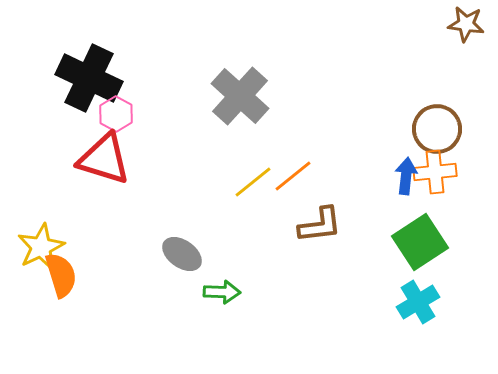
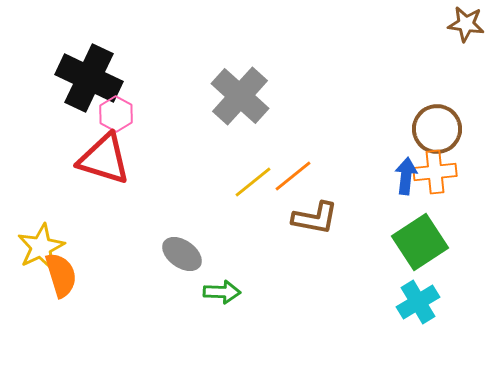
brown L-shape: moved 5 px left, 7 px up; rotated 18 degrees clockwise
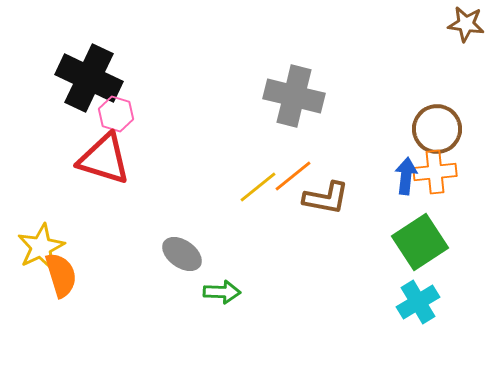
gray cross: moved 54 px right; rotated 28 degrees counterclockwise
pink hexagon: rotated 12 degrees counterclockwise
yellow line: moved 5 px right, 5 px down
brown L-shape: moved 11 px right, 20 px up
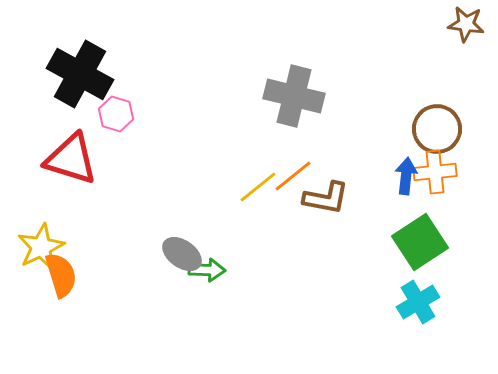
black cross: moved 9 px left, 4 px up; rotated 4 degrees clockwise
red triangle: moved 33 px left
green arrow: moved 15 px left, 22 px up
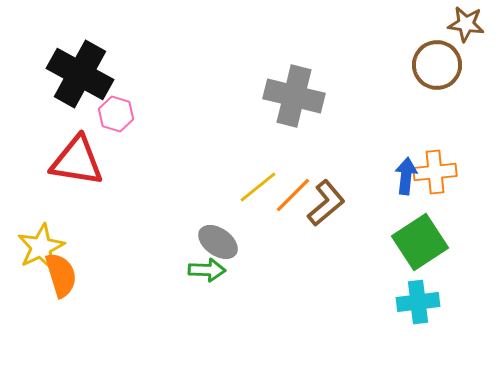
brown circle: moved 64 px up
red triangle: moved 6 px right, 2 px down; rotated 8 degrees counterclockwise
orange line: moved 19 px down; rotated 6 degrees counterclockwise
brown L-shape: moved 5 px down; rotated 51 degrees counterclockwise
gray ellipse: moved 36 px right, 12 px up
cyan cross: rotated 24 degrees clockwise
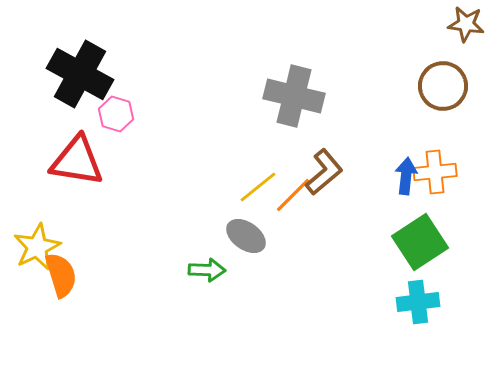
brown circle: moved 6 px right, 21 px down
brown L-shape: moved 2 px left, 31 px up
gray ellipse: moved 28 px right, 6 px up
yellow star: moved 4 px left
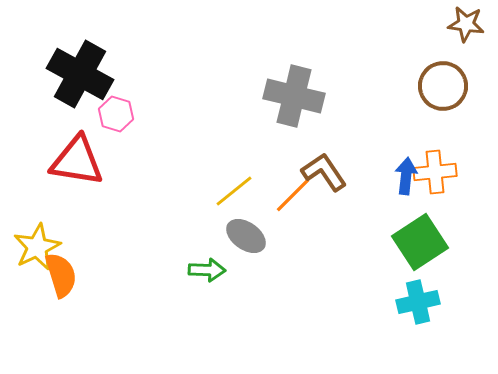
brown L-shape: rotated 84 degrees counterclockwise
yellow line: moved 24 px left, 4 px down
cyan cross: rotated 6 degrees counterclockwise
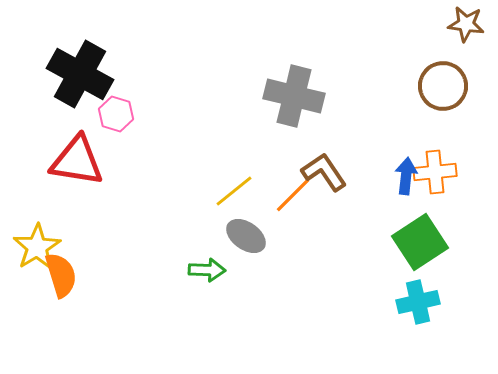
yellow star: rotated 6 degrees counterclockwise
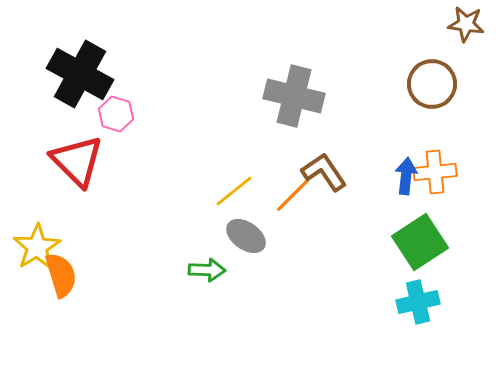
brown circle: moved 11 px left, 2 px up
red triangle: rotated 36 degrees clockwise
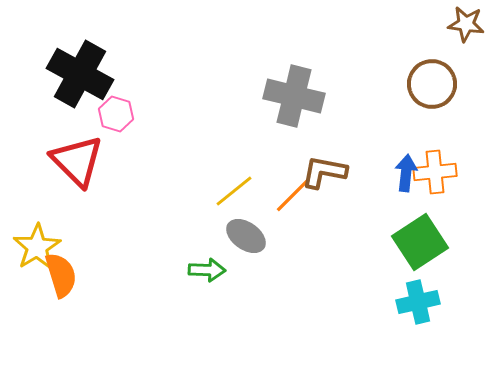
brown L-shape: rotated 45 degrees counterclockwise
blue arrow: moved 3 px up
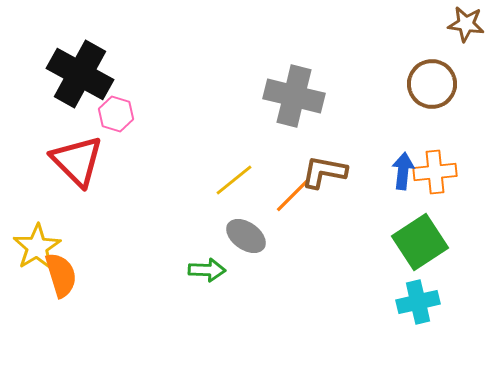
blue arrow: moved 3 px left, 2 px up
yellow line: moved 11 px up
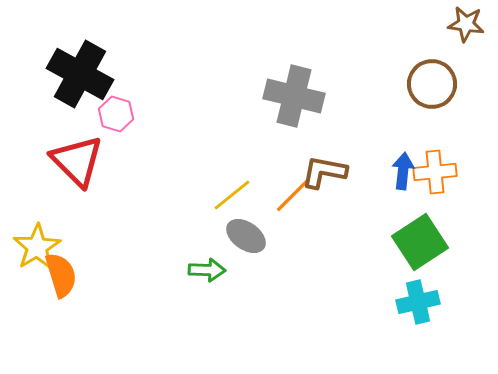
yellow line: moved 2 px left, 15 px down
